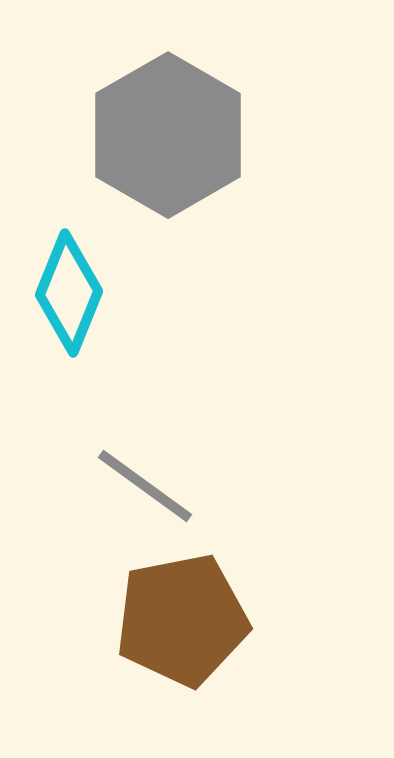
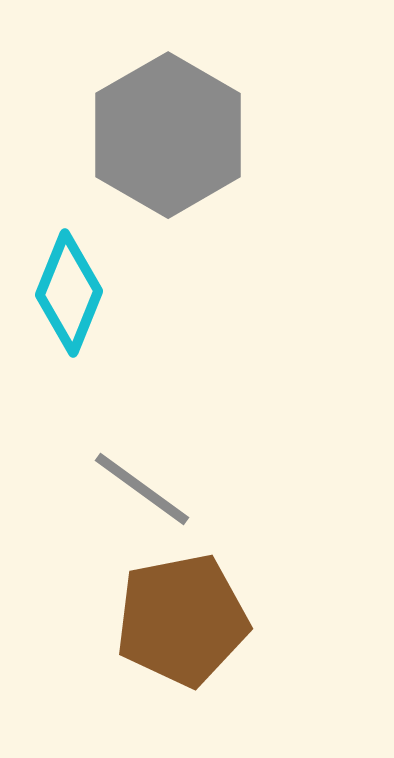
gray line: moved 3 px left, 3 px down
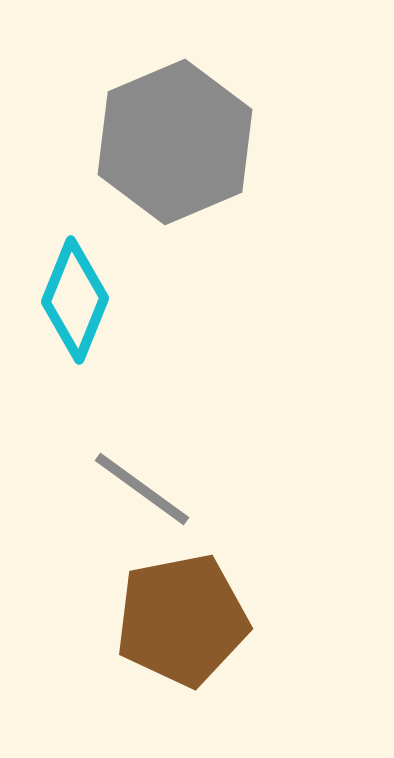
gray hexagon: moved 7 px right, 7 px down; rotated 7 degrees clockwise
cyan diamond: moved 6 px right, 7 px down
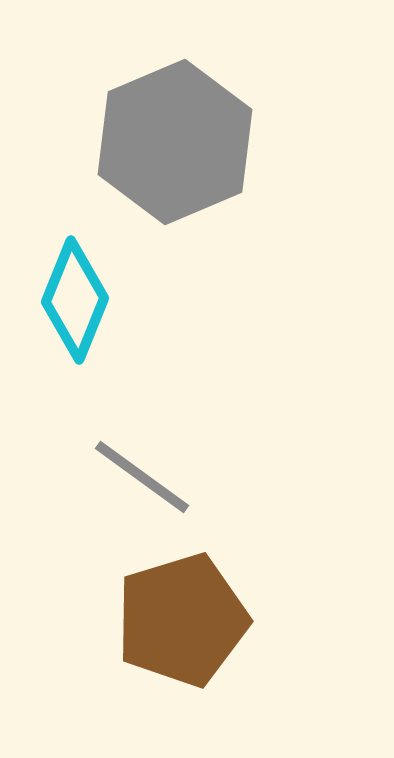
gray line: moved 12 px up
brown pentagon: rotated 6 degrees counterclockwise
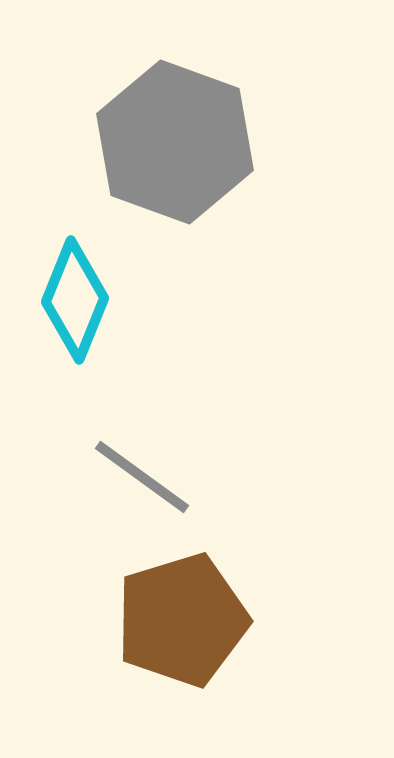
gray hexagon: rotated 17 degrees counterclockwise
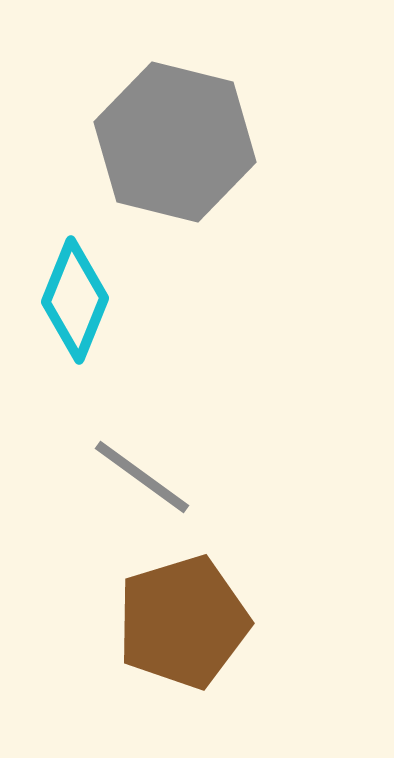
gray hexagon: rotated 6 degrees counterclockwise
brown pentagon: moved 1 px right, 2 px down
